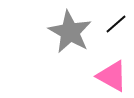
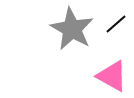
gray star: moved 2 px right, 3 px up
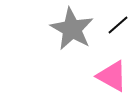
black line: moved 2 px right, 1 px down
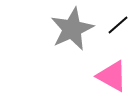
gray star: rotated 18 degrees clockwise
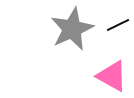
black line: rotated 15 degrees clockwise
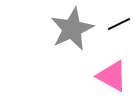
black line: moved 1 px right, 1 px up
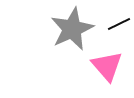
pink triangle: moved 5 px left, 10 px up; rotated 20 degrees clockwise
